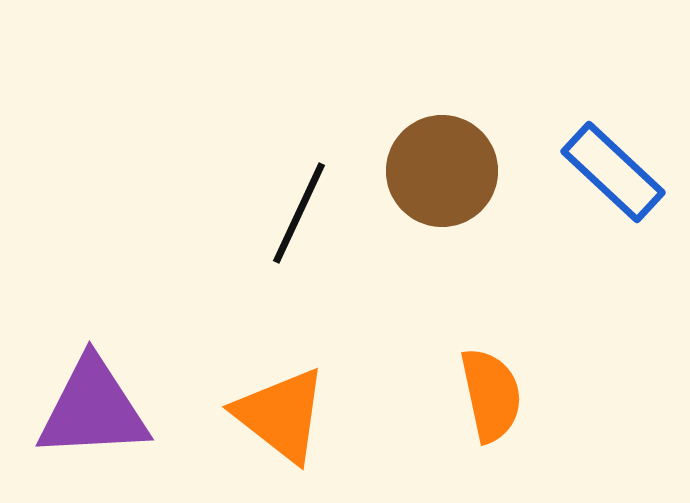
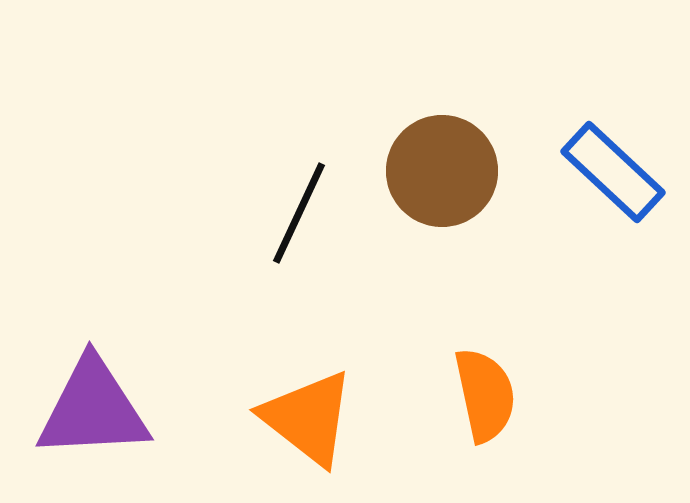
orange semicircle: moved 6 px left
orange triangle: moved 27 px right, 3 px down
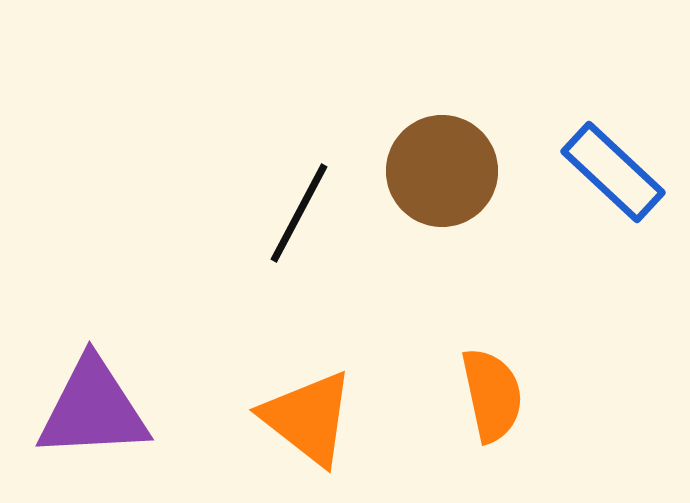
black line: rotated 3 degrees clockwise
orange semicircle: moved 7 px right
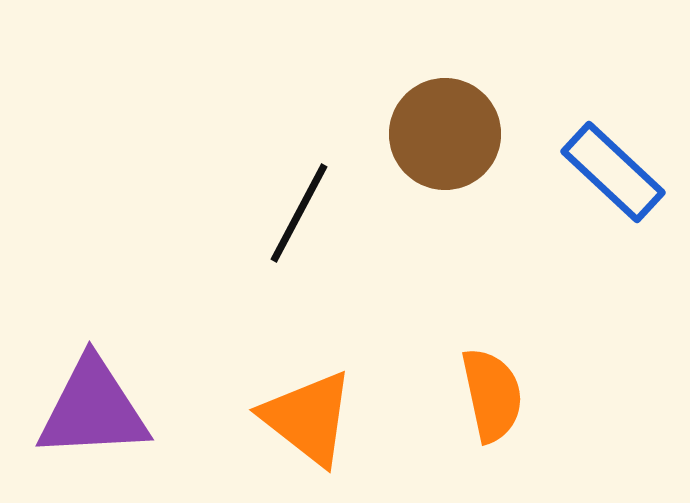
brown circle: moved 3 px right, 37 px up
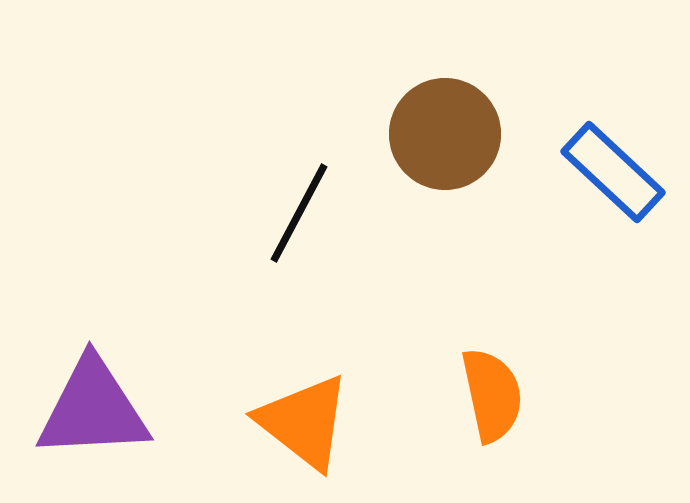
orange triangle: moved 4 px left, 4 px down
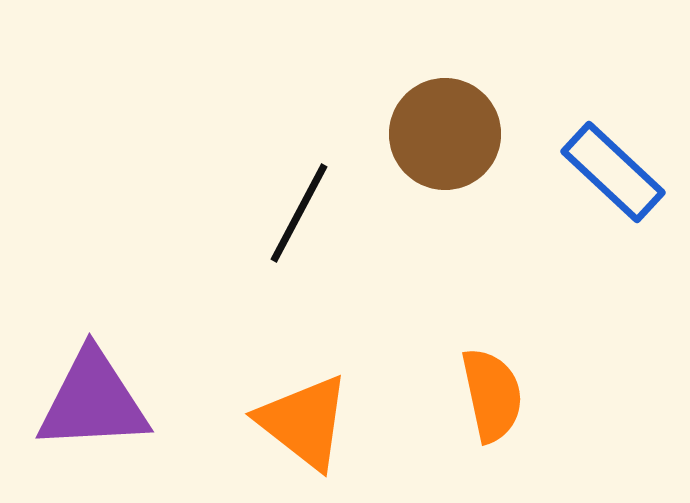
purple triangle: moved 8 px up
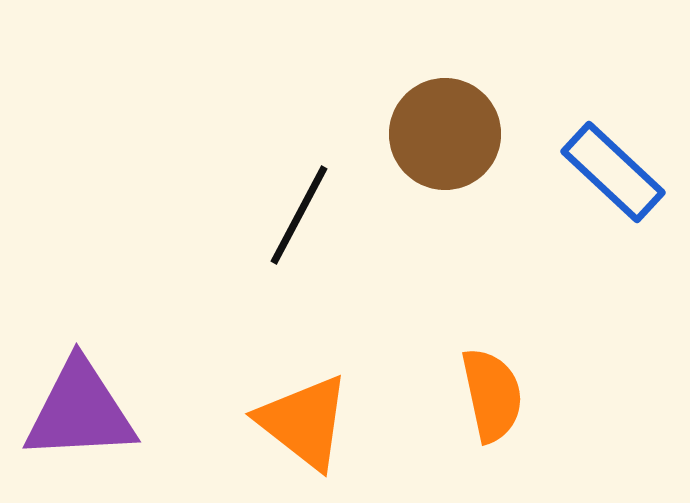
black line: moved 2 px down
purple triangle: moved 13 px left, 10 px down
